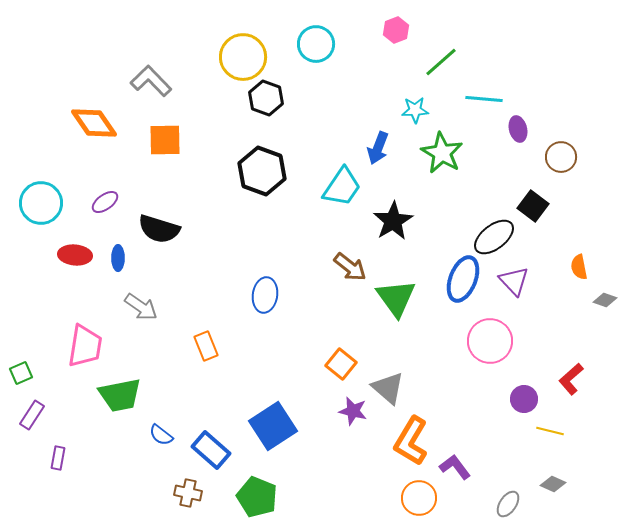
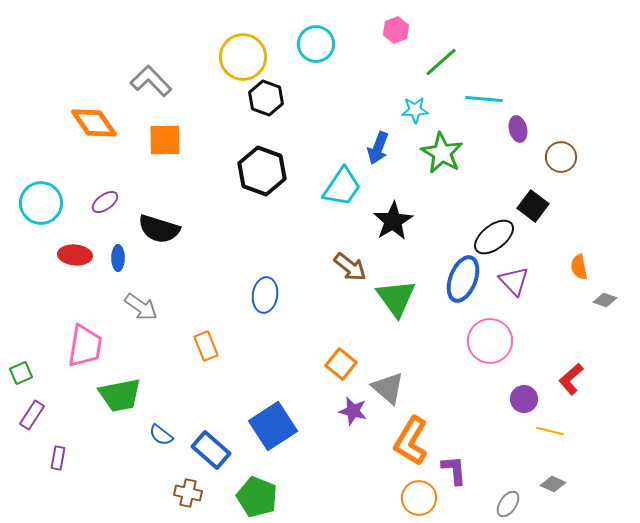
purple L-shape at (455, 467): moved 1 px left, 3 px down; rotated 32 degrees clockwise
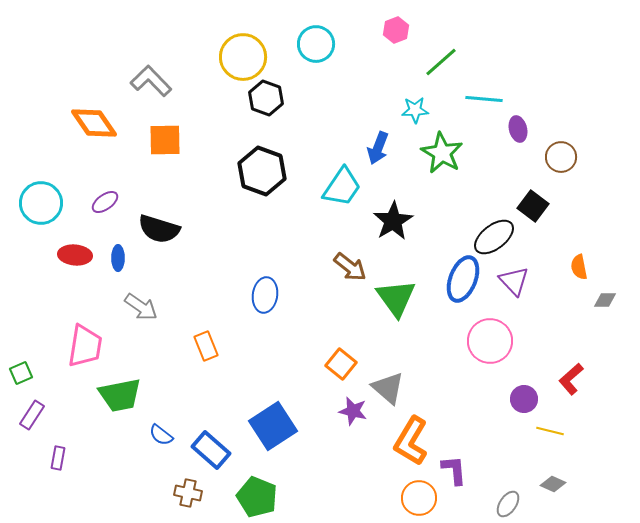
gray diamond at (605, 300): rotated 20 degrees counterclockwise
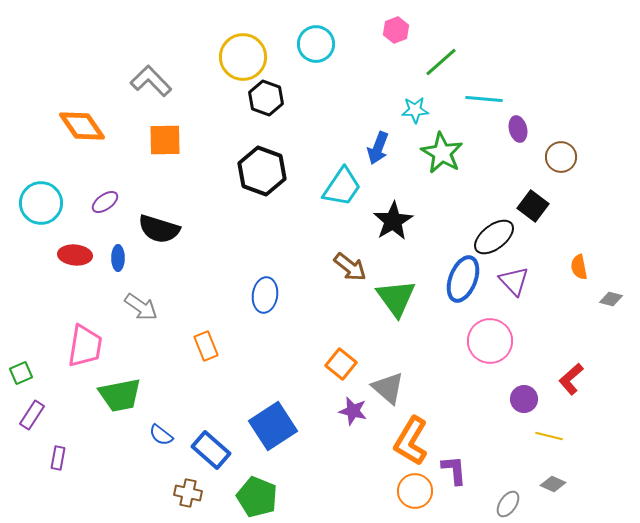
orange diamond at (94, 123): moved 12 px left, 3 px down
gray diamond at (605, 300): moved 6 px right, 1 px up; rotated 15 degrees clockwise
yellow line at (550, 431): moved 1 px left, 5 px down
orange circle at (419, 498): moved 4 px left, 7 px up
